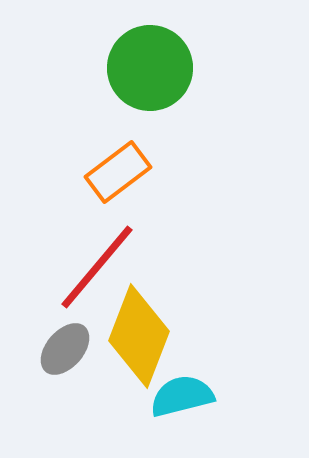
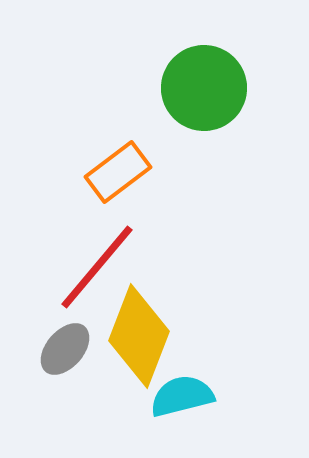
green circle: moved 54 px right, 20 px down
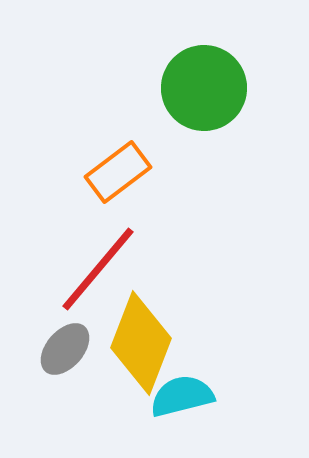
red line: moved 1 px right, 2 px down
yellow diamond: moved 2 px right, 7 px down
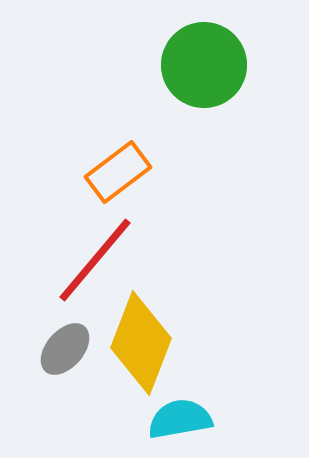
green circle: moved 23 px up
red line: moved 3 px left, 9 px up
cyan semicircle: moved 2 px left, 23 px down; rotated 4 degrees clockwise
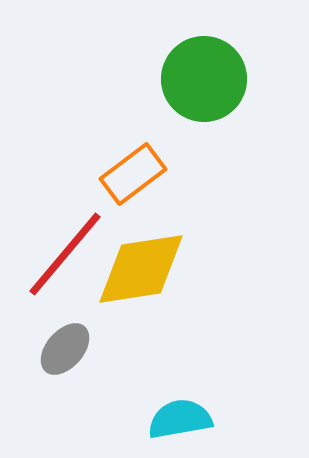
green circle: moved 14 px down
orange rectangle: moved 15 px right, 2 px down
red line: moved 30 px left, 6 px up
yellow diamond: moved 74 px up; rotated 60 degrees clockwise
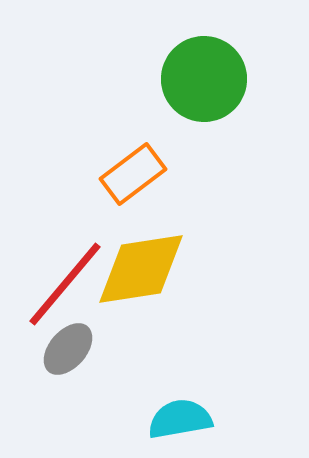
red line: moved 30 px down
gray ellipse: moved 3 px right
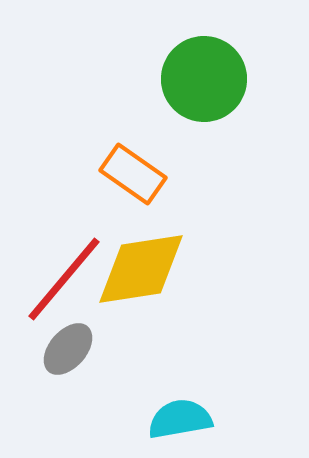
orange rectangle: rotated 72 degrees clockwise
red line: moved 1 px left, 5 px up
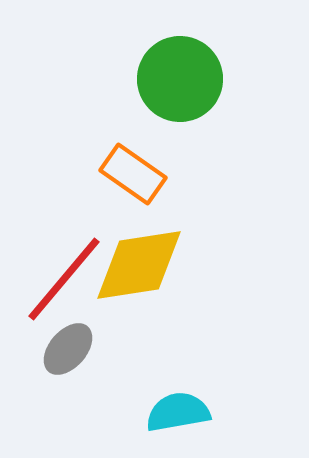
green circle: moved 24 px left
yellow diamond: moved 2 px left, 4 px up
cyan semicircle: moved 2 px left, 7 px up
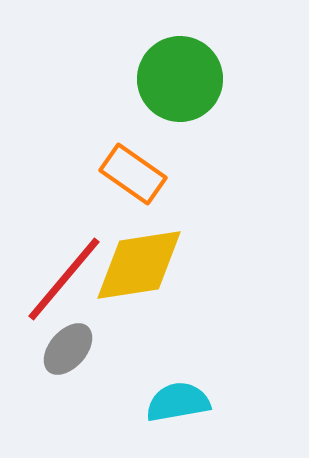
cyan semicircle: moved 10 px up
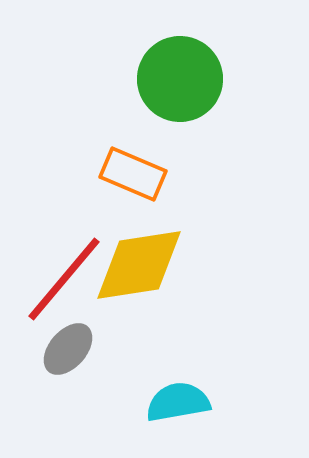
orange rectangle: rotated 12 degrees counterclockwise
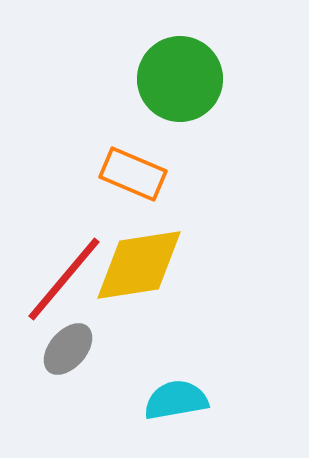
cyan semicircle: moved 2 px left, 2 px up
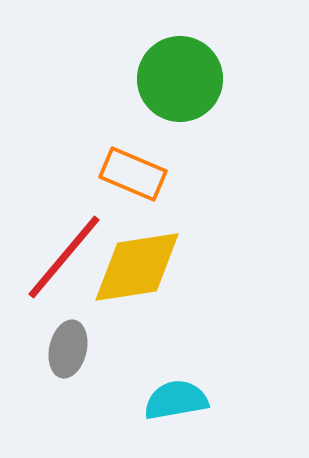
yellow diamond: moved 2 px left, 2 px down
red line: moved 22 px up
gray ellipse: rotated 28 degrees counterclockwise
